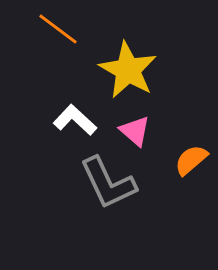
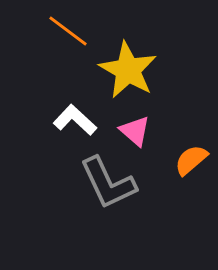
orange line: moved 10 px right, 2 px down
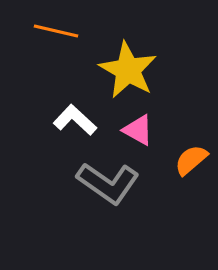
orange line: moved 12 px left; rotated 24 degrees counterclockwise
pink triangle: moved 3 px right, 1 px up; rotated 12 degrees counterclockwise
gray L-shape: rotated 30 degrees counterclockwise
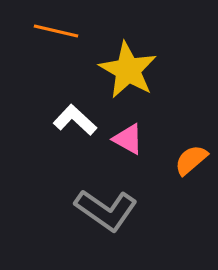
pink triangle: moved 10 px left, 9 px down
gray L-shape: moved 2 px left, 27 px down
